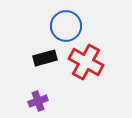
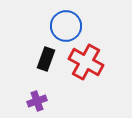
black rectangle: moved 1 px right, 1 px down; rotated 55 degrees counterclockwise
purple cross: moved 1 px left
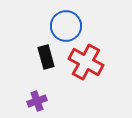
black rectangle: moved 2 px up; rotated 35 degrees counterclockwise
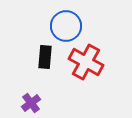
black rectangle: moved 1 px left; rotated 20 degrees clockwise
purple cross: moved 6 px left, 2 px down; rotated 18 degrees counterclockwise
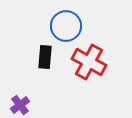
red cross: moved 3 px right
purple cross: moved 11 px left, 2 px down
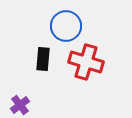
black rectangle: moved 2 px left, 2 px down
red cross: moved 3 px left; rotated 12 degrees counterclockwise
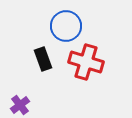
black rectangle: rotated 25 degrees counterclockwise
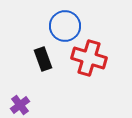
blue circle: moved 1 px left
red cross: moved 3 px right, 4 px up
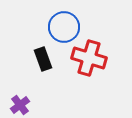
blue circle: moved 1 px left, 1 px down
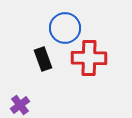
blue circle: moved 1 px right, 1 px down
red cross: rotated 16 degrees counterclockwise
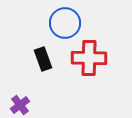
blue circle: moved 5 px up
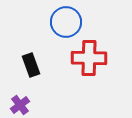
blue circle: moved 1 px right, 1 px up
black rectangle: moved 12 px left, 6 px down
